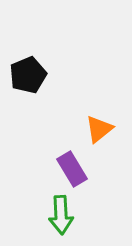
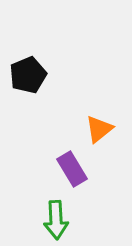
green arrow: moved 5 px left, 5 px down
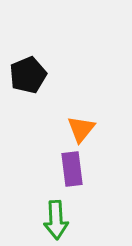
orange triangle: moved 18 px left; rotated 12 degrees counterclockwise
purple rectangle: rotated 24 degrees clockwise
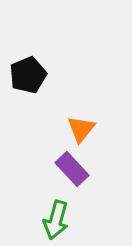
purple rectangle: rotated 36 degrees counterclockwise
green arrow: rotated 18 degrees clockwise
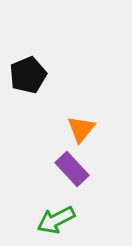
green arrow: rotated 48 degrees clockwise
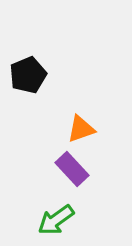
orange triangle: rotated 32 degrees clockwise
green arrow: rotated 9 degrees counterclockwise
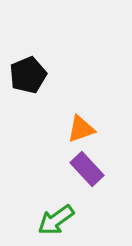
purple rectangle: moved 15 px right
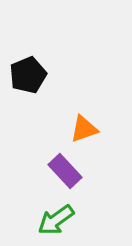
orange triangle: moved 3 px right
purple rectangle: moved 22 px left, 2 px down
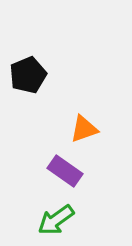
purple rectangle: rotated 12 degrees counterclockwise
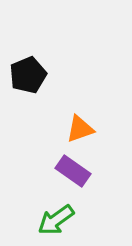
orange triangle: moved 4 px left
purple rectangle: moved 8 px right
